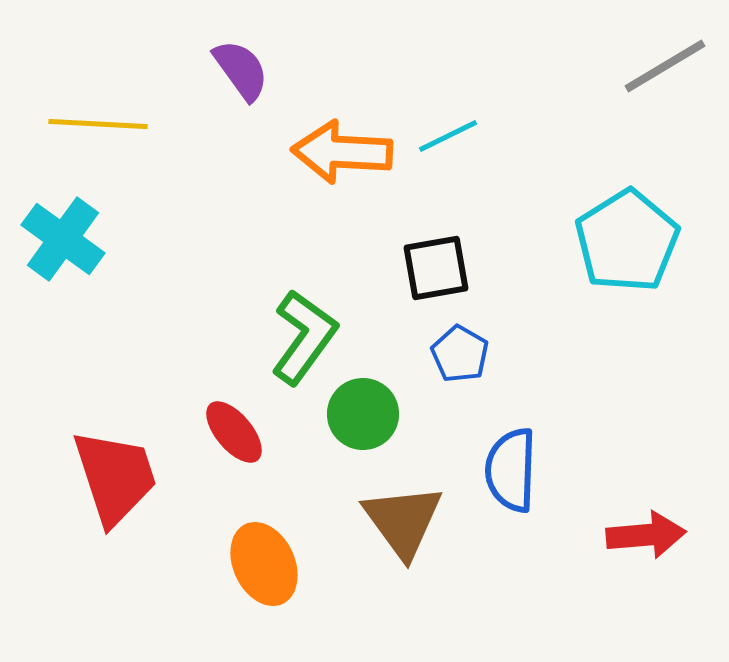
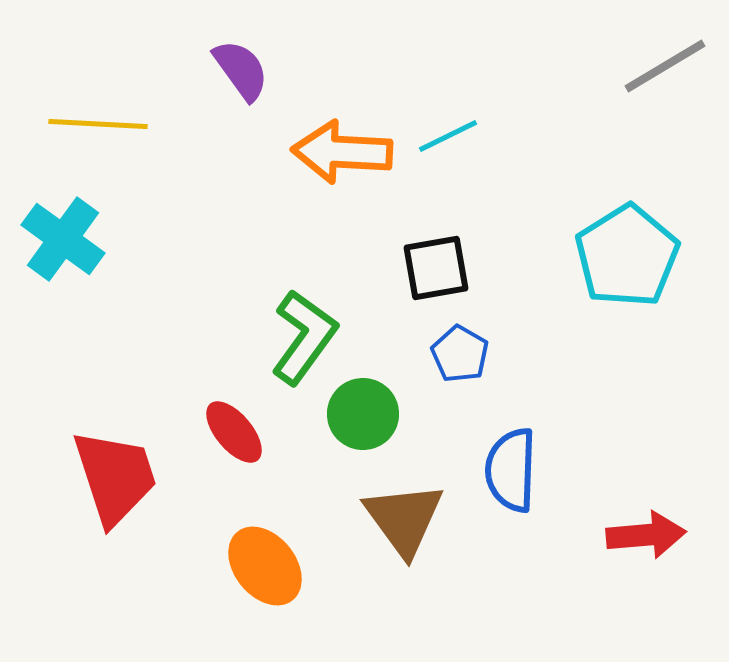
cyan pentagon: moved 15 px down
brown triangle: moved 1 px right, 2 px up
orange ellipse: moved 1 px right, 2 px down; rotated 14 degrees counterclockwise
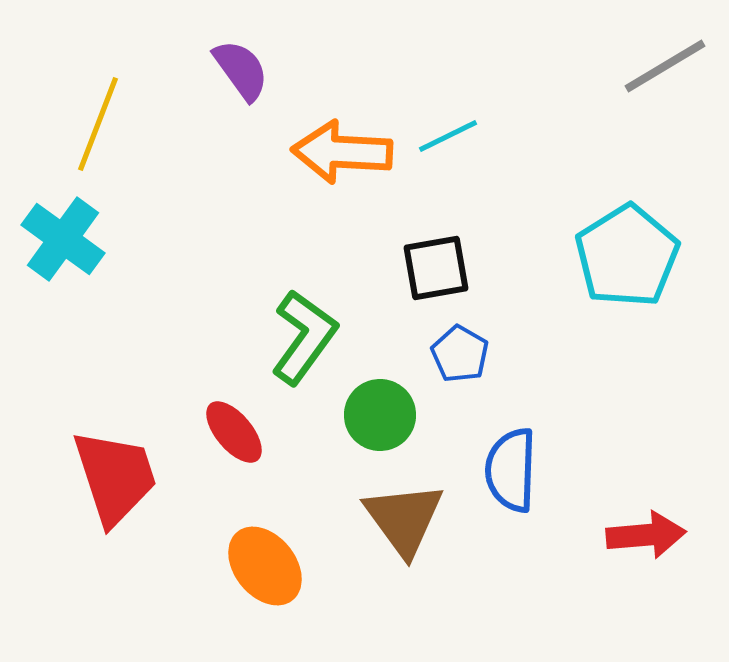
yellow line: rotated 72 degrees counterclockwise
green circle: moved 17 px right, 1 px down
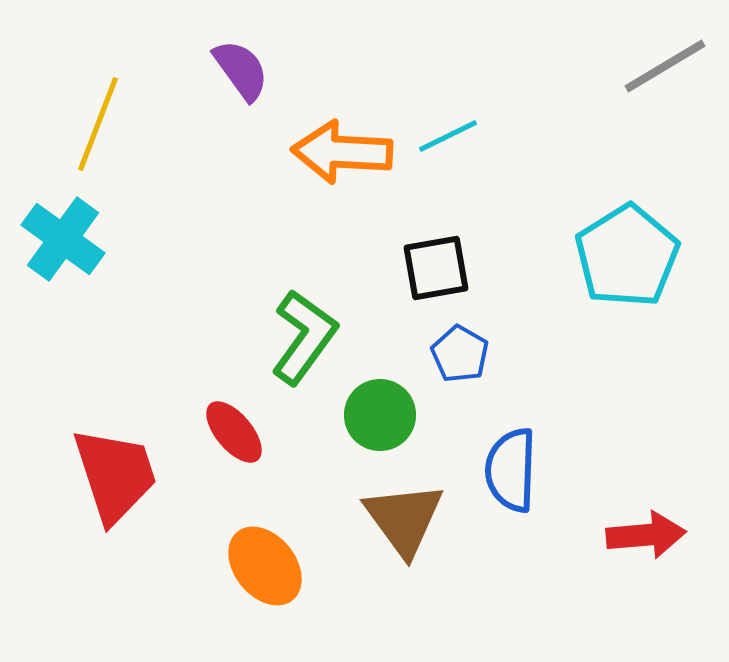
red trapezoid: moved 2 px up
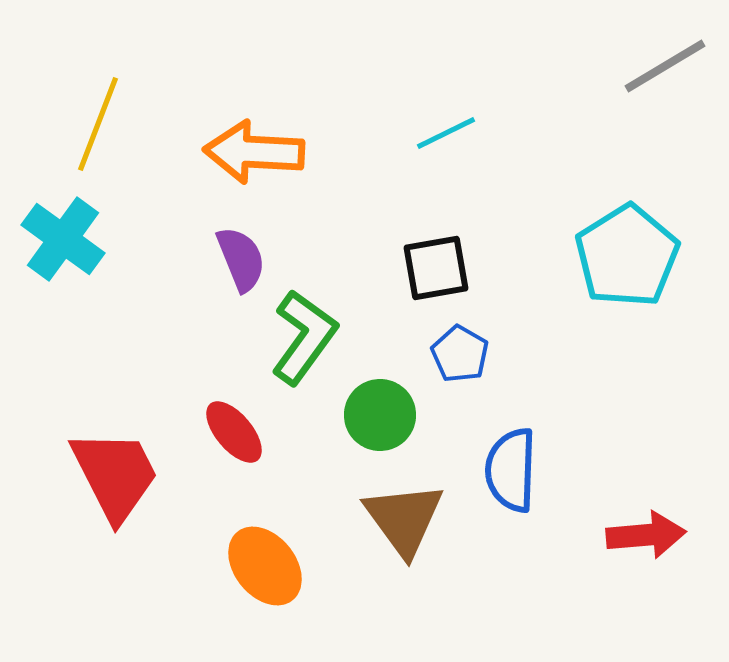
purple semicircle: moved 189 px down; rotated 14 degrees clockwise
cyan line: moved 2 px left, 3 px up
orange arrow: moved 88 px left
red trapezoid: rotated 9 degrees counterclockwise
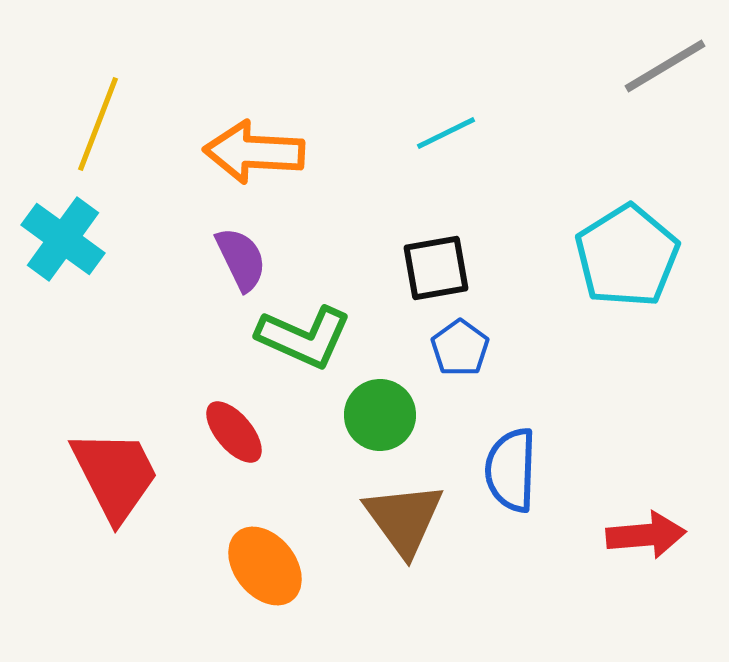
purple semicircle: rotated 4 degrees counterclockwise
green L-shape: rotated 78 degrees clockwise
blue pentagon: moved 6 px up; rotated 6 degrees clockwise
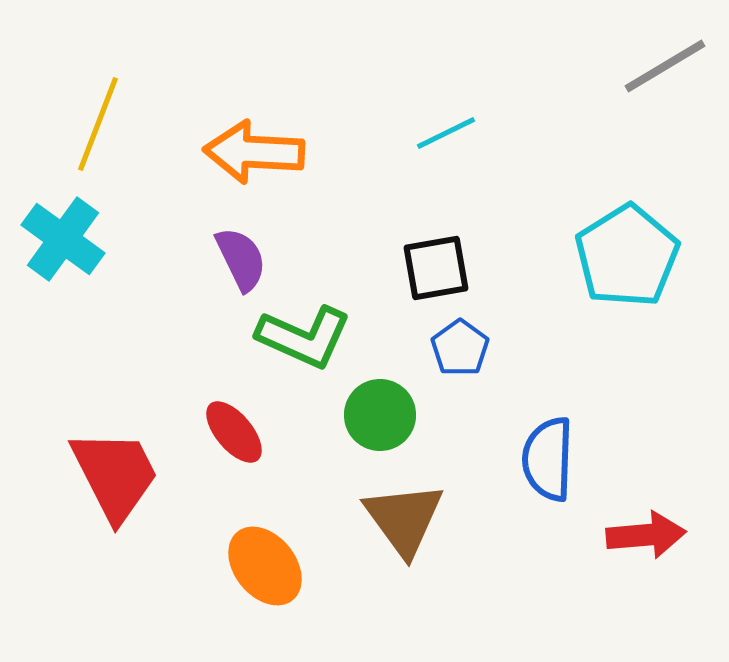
blue semicircle: moved 37 px right, 11 px up
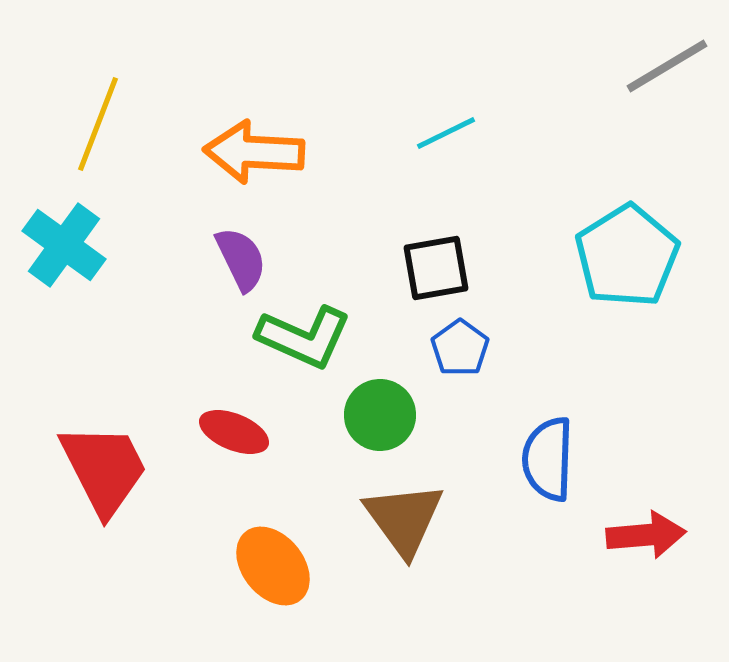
gray line: moved 2 px right
cyan cross: moved 1 px right, 6 px down
red ellipse: rotated 28 degrees counterclockwise
red trapezoid: moved 11 px left, 6 px up
orange ellipse: moved 8 px right
